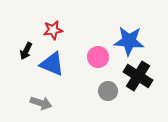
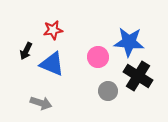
blue star: moved 1 px down
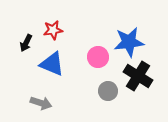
blue star: rotated 12 degrees counterclockwise
black arrow: moved 8 px up
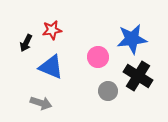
red star: moved 1 px left
blue star: moved 3 px right, 3 px up
blue triangle: moved 1 px left, 3 px down
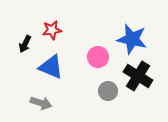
blue star: rotated 20 degrees clockwise
black arrow: moved 1 px left, 1 px down
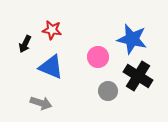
red star: rotated 18 degrees clockwise
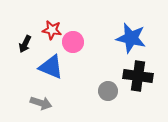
blue star: moved 1 px left, 1 px up
pink circle: moved 25 px left, 15 px up
black cross: rotated 24 degrees counterclockwise
